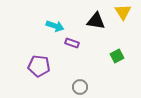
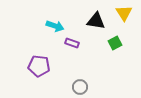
yellow triangle: moved 1 px right, 1 px down
green square: moved 2 px left, 13 px up
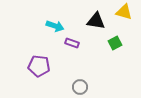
yellow triangle: moved 1 px up; rotated 42 degrees counterclockwise
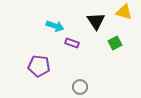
black triangle: rotated 48 degrees clockwise
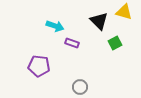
black triangle: moved 3 px right; rotated 12 degrees counterclockwise
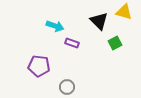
gray circle: moved 13 px left
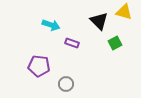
cyan arrow: moved 4 px left, 1 px up
gray circle: moved 1 px left, 3 px up
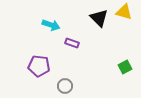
black triangle: moved 3 px up
green square: moved 10 px right, 24 px down
gray circle: moved 1 px left, 2 px down
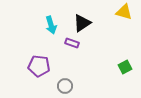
black triangle: moved 17 px left, 5 px down; rotated 42 degrees clockwise
cyan arrow: rotated 54 degrees clockwise
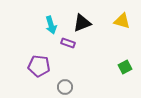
yellow triangle: moved 2 px left, 9 px down
black triangle: rotated 12 degrees clockwise
purple rectangle: moved 4 px left
gray circle: moved 1 px down
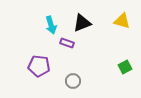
purple rectangle: moved 1 px left
gray circle: moved 8 px right, 6 px up
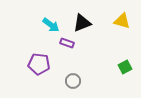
cyan arrow: rotated 36 degrees counterclockwise
purple pentagon: moved 2 px up
